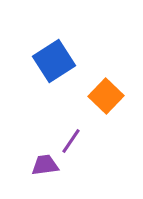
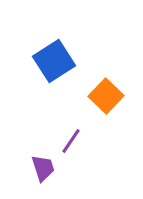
purple trapezoid: moved 2 px left, 3 px down; rotated 80 degrees clockwise
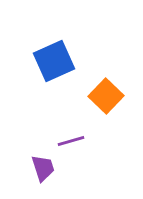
blue square: rotated 9 degrees clockwise
purple line: rotated 40 degrees clockwise
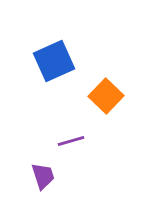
purple trapezoid: moved 8 px down
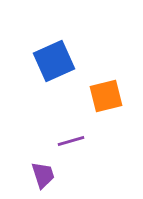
orange square: rotated 32 degrees clockwise
purple trapezoid: moved 1 px up
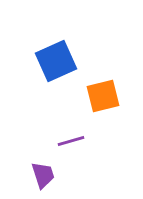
blue square: moved 2 px right
orange square: moved 3 px left
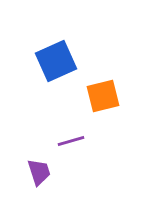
purple trapezoid: moved 4 px left, 3 px up
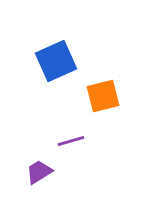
purple trapezoid: rotated 104 degrees counterclockwise
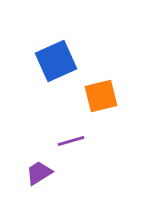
orange square: moved 2 px left
purple trapezoid: moved 1 px down
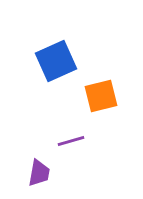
purple trapezoid: rotated 132 degrees clockwise
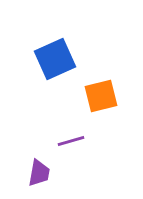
blue square: moved 1 px left, 2 px up
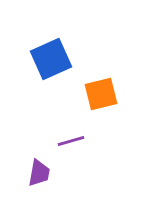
blue square: moved 4 px left
orange square: moved 2 px up
